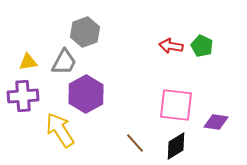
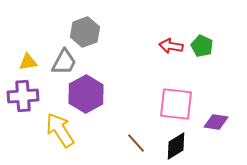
pink square: moved 1 px up
brown line: moved 1 px right
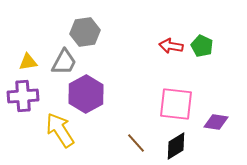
gray hexagon: rotated 12 degrees clockwise
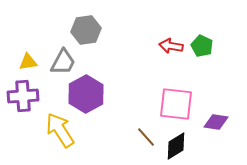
gray hexagon: moved 1 px right, 2 px up
gray trapezoid: moved 1 px left
brown line: moved 10 px right, 6 px up
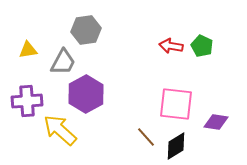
yellow triangle: moved 12 px up
purple cross: moved 4 px right, 5 px down
yellow arrow: rotated 15 degrees counterclockwise
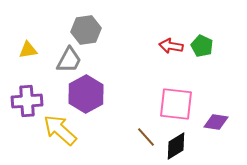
gray trapezoid: moved 6 px right, 2 px up
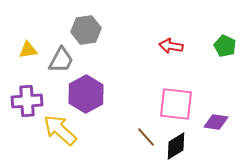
green pentagon: moved 23 px right
gray trapezoid: moved 8 px left
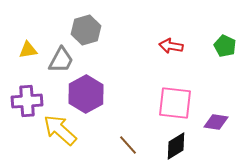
gray hexagon: rotated 8 degrees counterclockwise
pink square: moved 1 px left, 1 px up
brown line: moved 18 px left, 8 px down
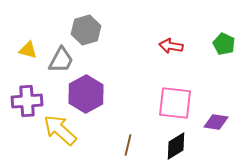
green pentagon: moved 1 px left, 2 px up
yellow triangle: rotated 24 degrees clockwise
brown line: rotated 55 degrees clockwise
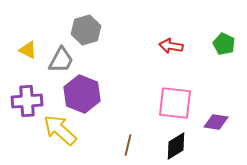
yellow triangle: rotated 12 degrees clockwise
purple hexagon: moved 4 px left; rotated 9 degrees counterclockwise
